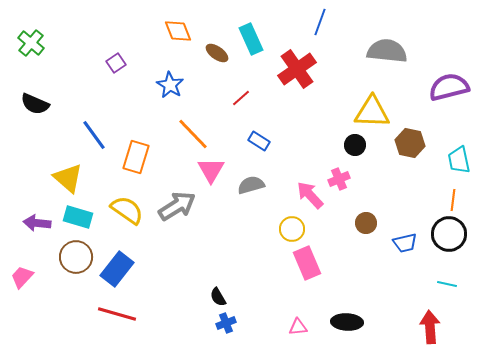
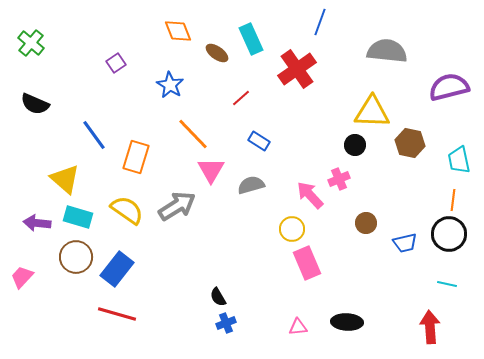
yellow triangle at (68, 178): moved 3 px left, 1 px down
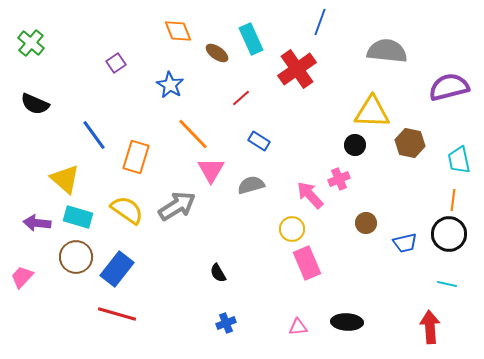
black semicircle at (218, 297): moved 24 px up
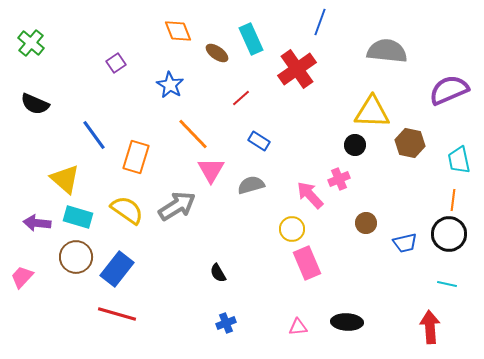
purple semicircle at (449, 87): moved 3 px down; rotated 9 degrees counterclockwise
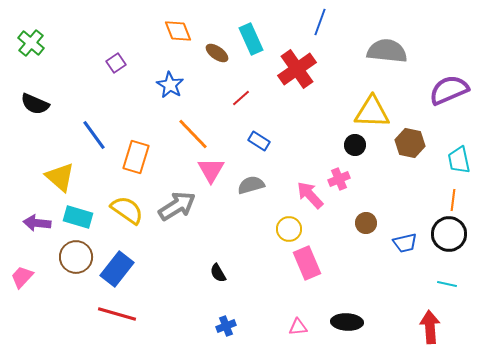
yellow triangle at (65, 179): moved 5 px left, 2 px up
yellow circle at (292, 229): moved 3 px left
blue cross at (226, 323): moved 3 px down
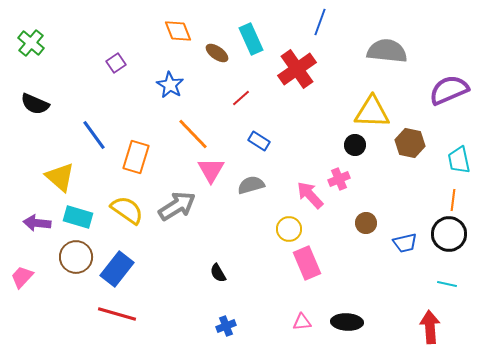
pink triangle at (298, 327): moved 4 px right, 5 px up
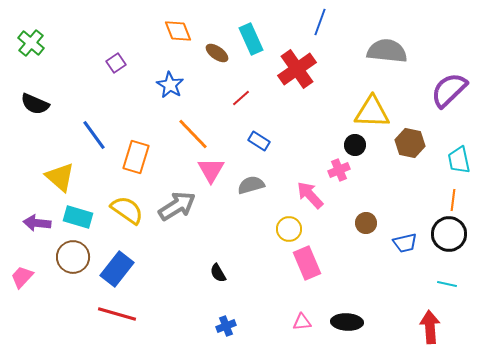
purple semicircle at (449, 90): rotated 21 degrees counterclockwise
pink cross at (339, 179): moved 9 px up
brown circle at (76, 257): moved 3 px left
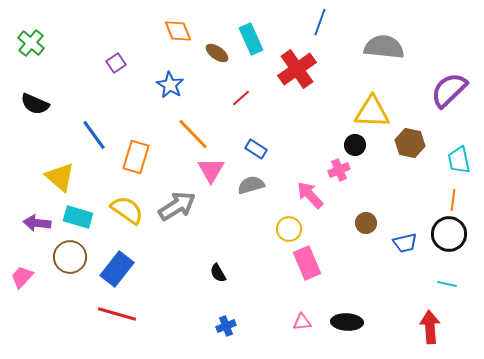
gray semicircle at (387, 51): moved 3 px left, 4 px up
blue rectangle at (259, 141): moved 3 px left, 8 px down
brown circle at (73, 257): moved 3 px left
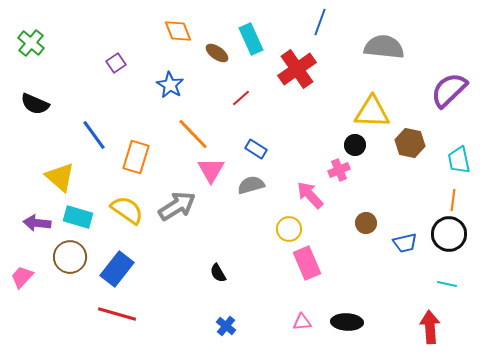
blue cross at (226, 326): rotated 30 degrees counterclockwise
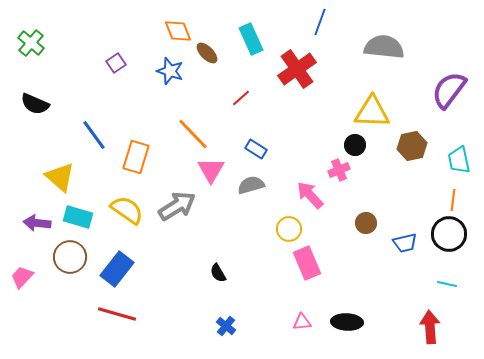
brown ellipse at (217, 53): moved 10 px left; rotated 10 degrees clockwise
blue star at (170, 85): moved 14 px up; rotated 12 degrees counterclockwise
purple semicircle at (449, 90): rotated 9 degrees counterclockwise
brown hexagon at (410, 143): moved 2 px right, 3 px down; rotated 24 degrees counterclockwise
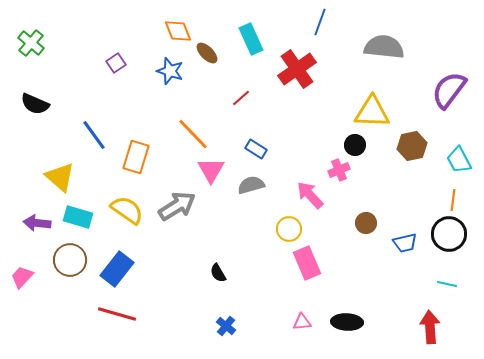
cyan trapezoid at (459, 160): rotated 16 degrees counterclockwise
brown circle at (70, 257): moved 3 px down
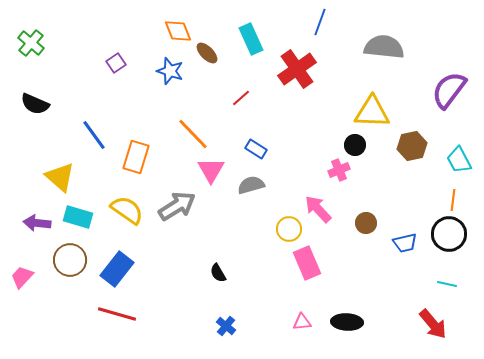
pink arrow at (310, 195): moved 8 px right, 14 px down
red arrow at (430, 327): moved 3 px right, 3 px up; rotated 144 degrees clockwise
